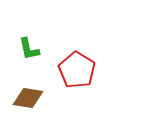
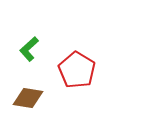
green L-shape: rotated 60 degrees clockwise
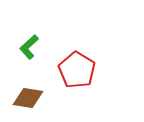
green L-shape: moved 2 px up
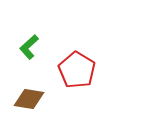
brown diamond: moved 1 px right, 1 px down
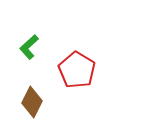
brown diamond: moved 3 px right, 3 px down; rotated 72 degrees counterclockwise
